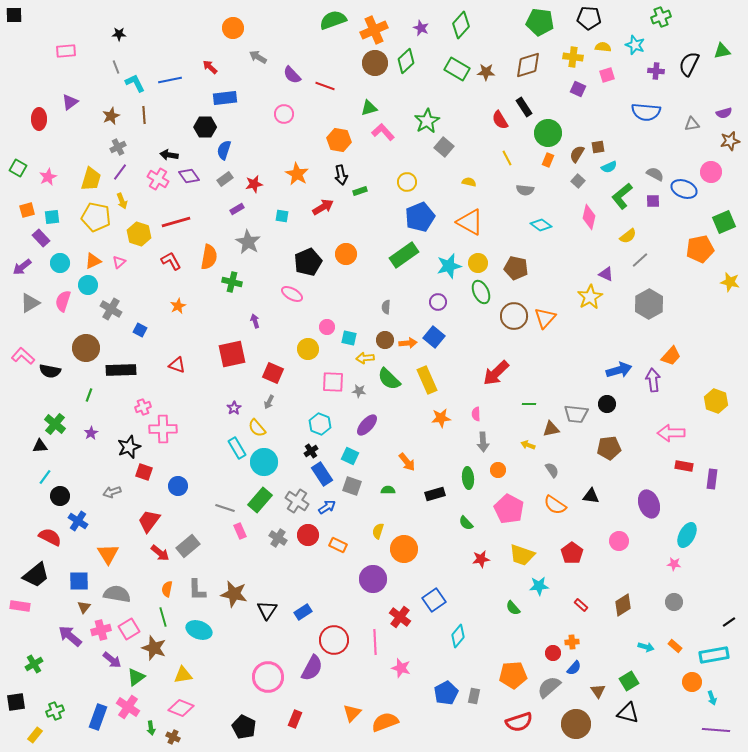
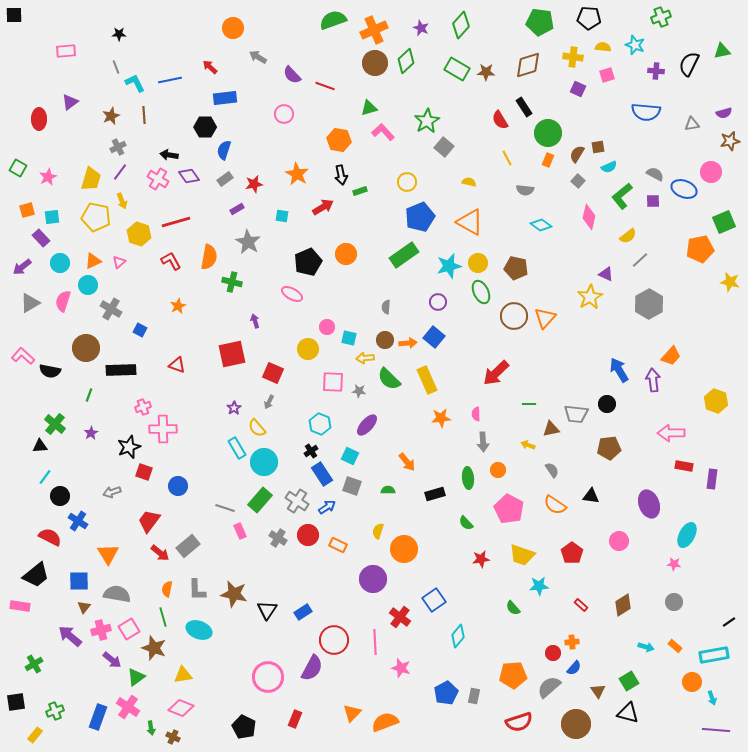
blue arrow at (619, 370): rotated 105 degrees counterclockwise
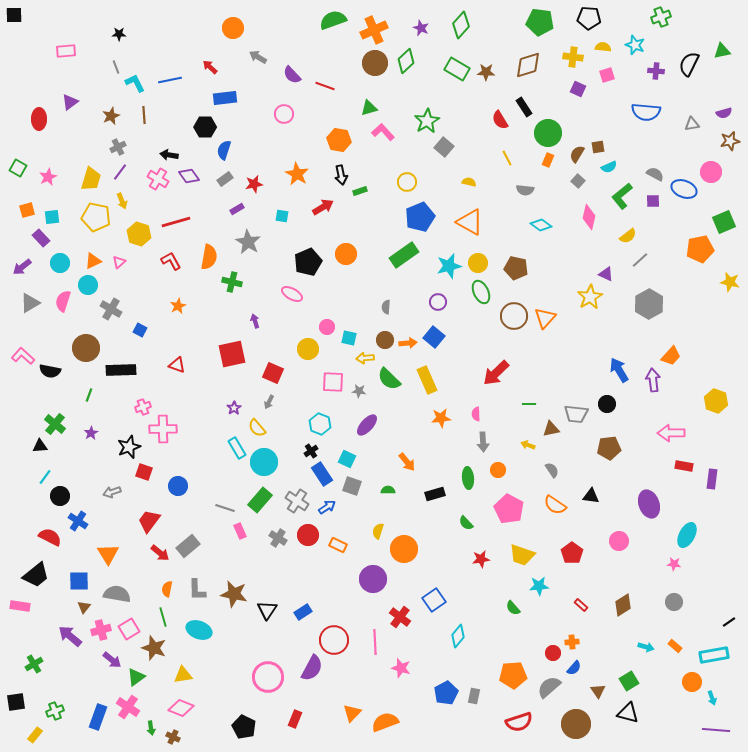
cyan square at (350, 456): moved 3 px left, 3 px down
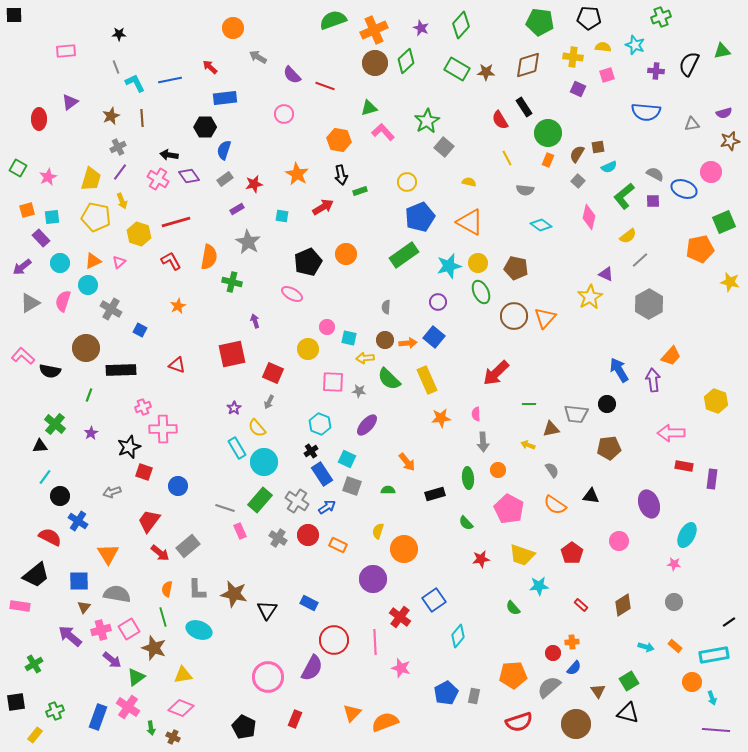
brown line at (144, 115): moved 2 px left, 3 px down
green L-shape at (622, 196): moved 2 px right
blue rectangle at (303, 612): moved 6 px right, 9 px up; rotated 60 degrees clockwise
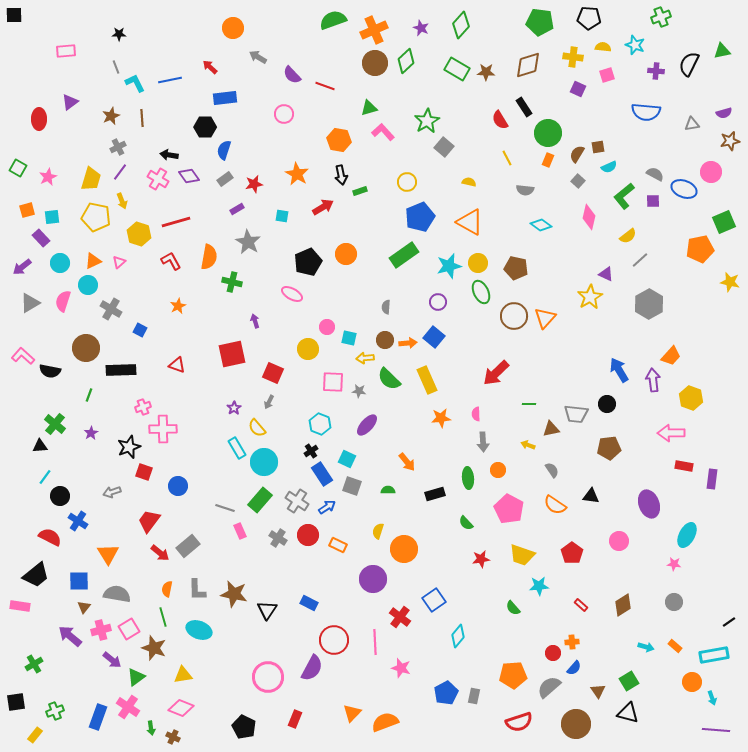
yellow hexagon at (716, 401): moved 25 px left, 3 px up
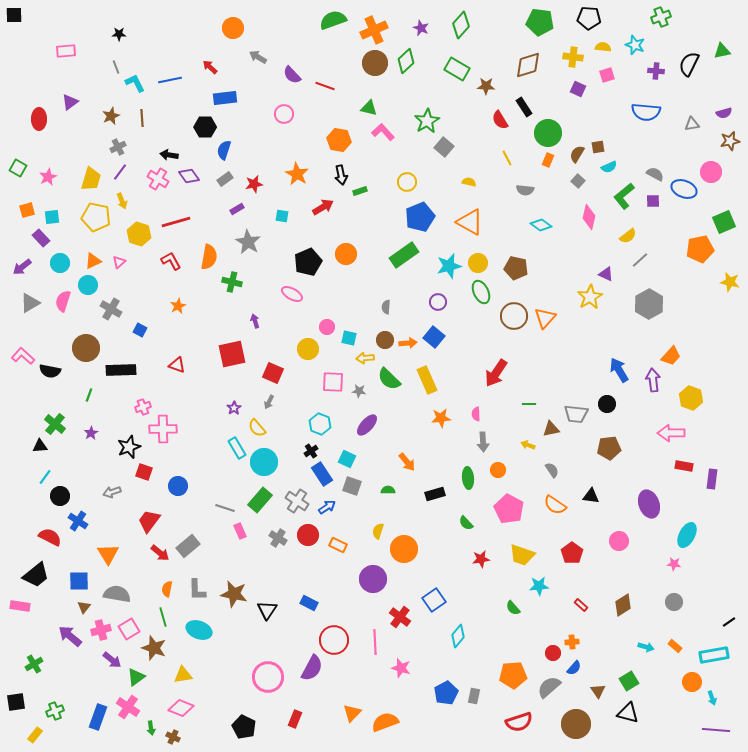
brown star at (486, 72): moved 14 px down
green triangle at (369, 108): rotated 30 degrees clockwise
red arrow at (496, 373): rotated 12 degrees counterclockwise
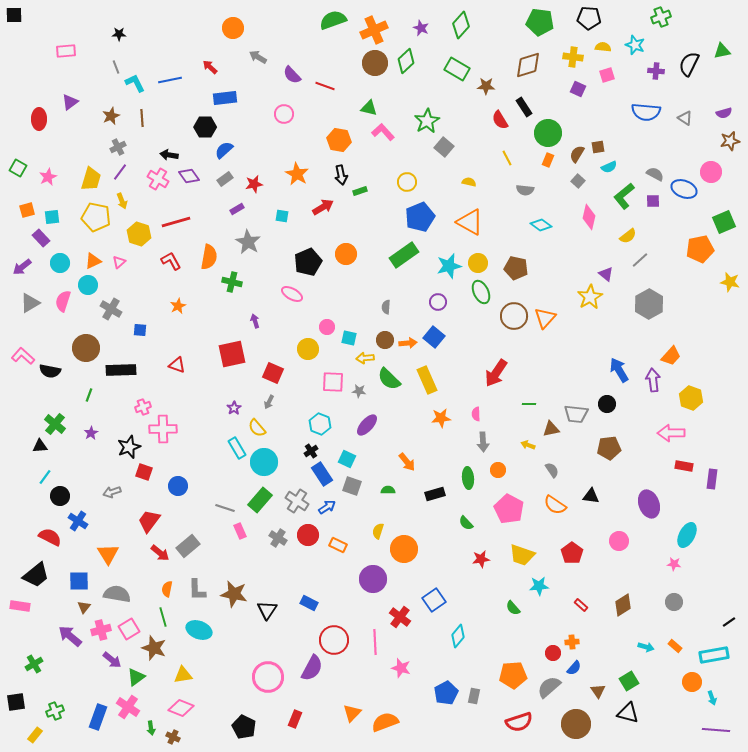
gray triangle at (692, 124): moved 7 px left, 6 px up; rotated 42 degrees clockwise
blue semicircle at (224, 150): rotated 30 degrees clockwise
purple triangle at (606, 274): rotated 14 degrees clockwise
blue square at (140, 330): rotated 24 degrees counterclockwise
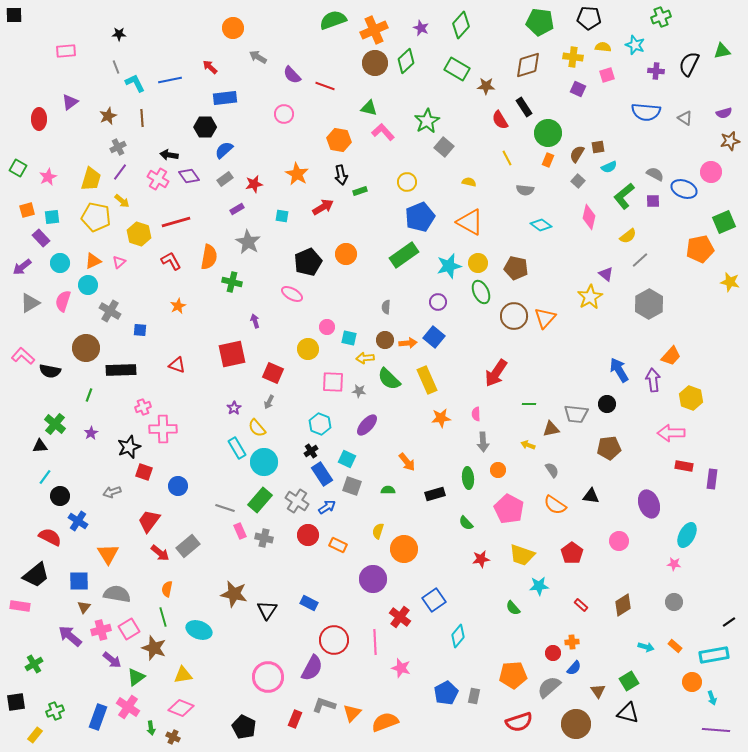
brown star at (111, 116): moved 3 px left
yellow arrow at (122, 201): rotated 28 degrees counterclockwise
gray cross at (111, 309): moved 1 px left, 2 px down
gray cross at (278, 538): moved 14 px left; rotated 18 degrees counterclockwise
gray L-shape at (197, 590): moved 127 px right, 115 px down; rotated 110 degrees clockwise
